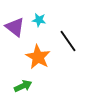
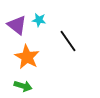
purple triangle: moved 2 px right, 2 px up
orange star: moved 11 px left
green arrow: rotated 42 degrees clockwise
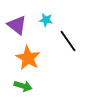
cyan star: moved 7 px right
orange star: moved 1 px right, 1 px down
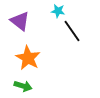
cyan star: moved 12 px right, 9 px up
purple triangle: moved 3 px right, 4 px up
black line: moved 4 px right, 10 px up
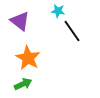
green arrow: moved 2 px up; rotated 42 degrees counterclockwise
